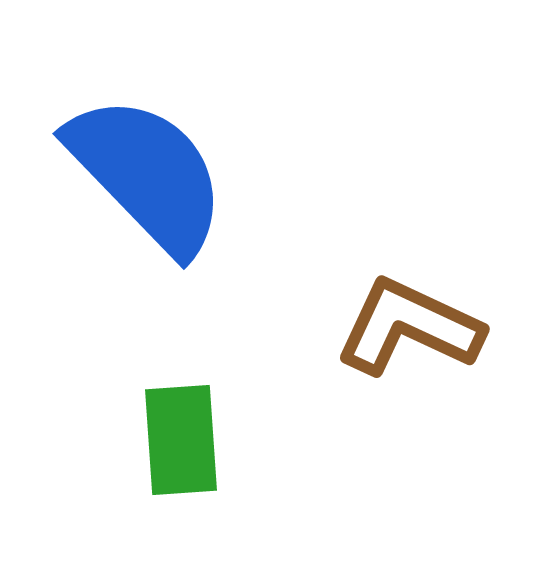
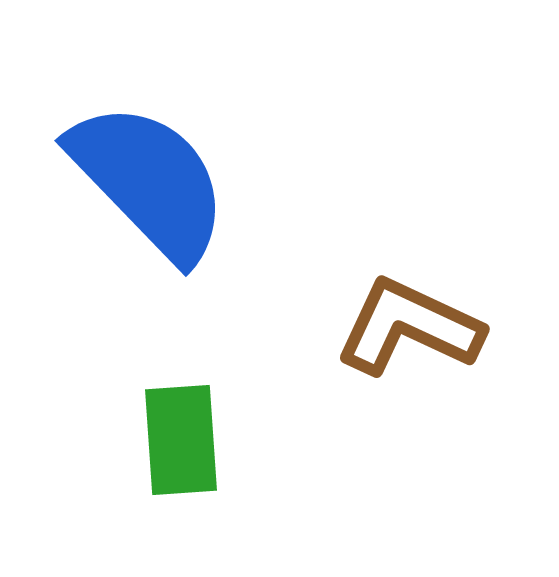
blue semicircle: moved 2 px right, 7 px down
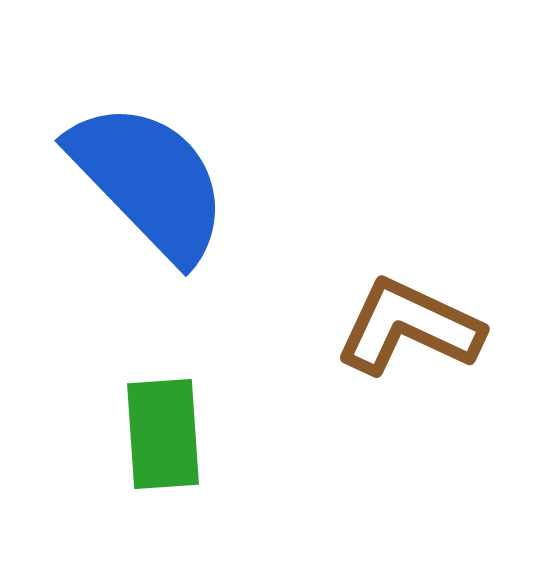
green rectangle: moved 18 px left, 6 px up
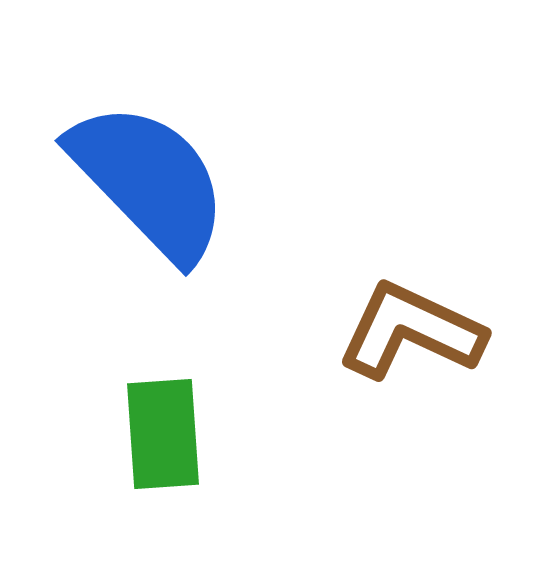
brown L-shape: moved 2 px right, 4 px down
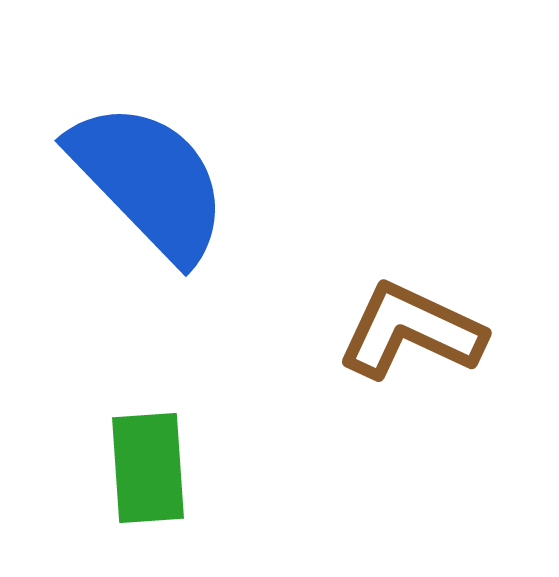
green rectangle: moved 15 px left, 34 px down
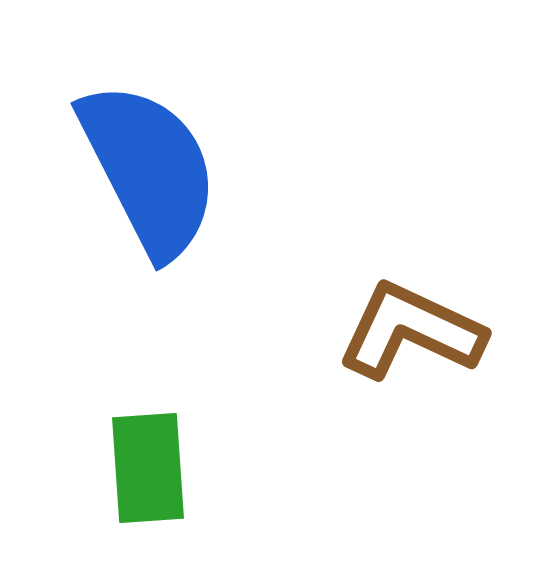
blue semicircle: moved 12 px up; rotated 17 degrees clockwise
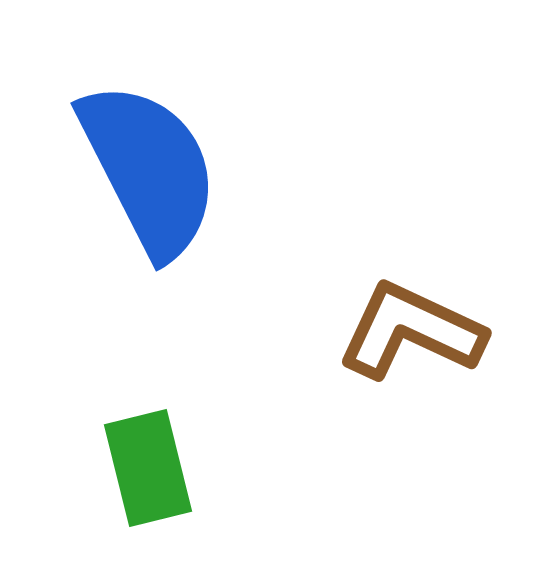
green rectangle: rotated 10 degrees counterclockwise
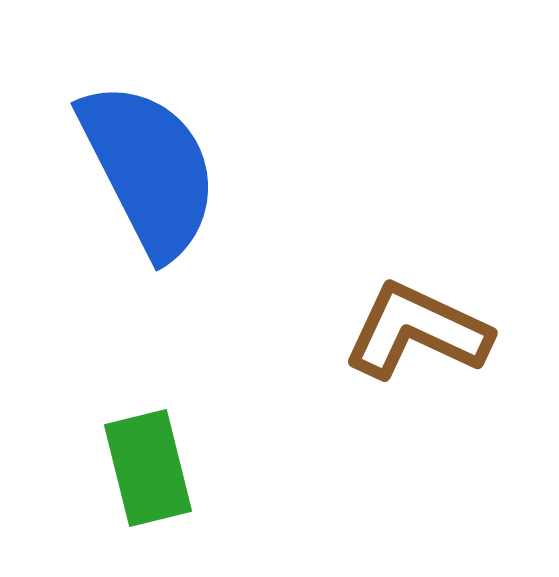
brown L-shape: moved 6 px right
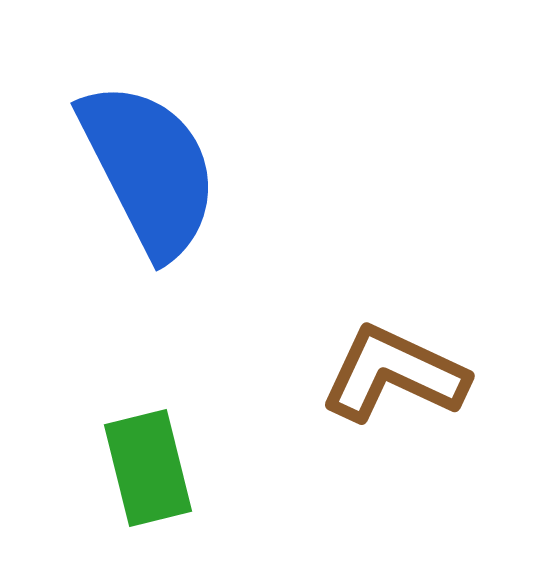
brown L-shape: moved 23 px left, 43 px down
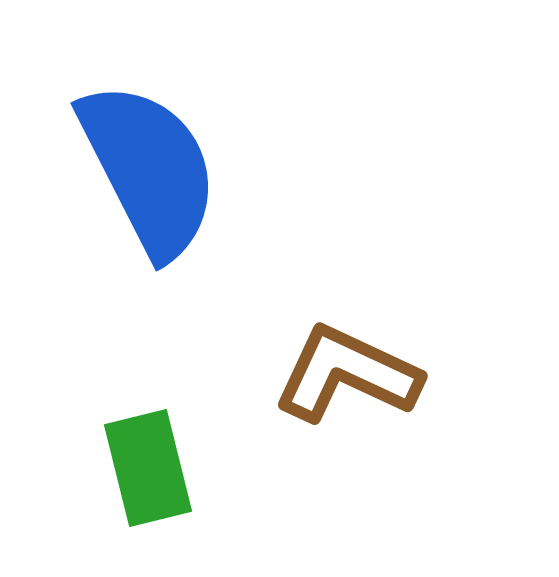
brown L-shape: moved 47 px left
